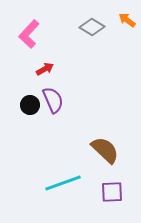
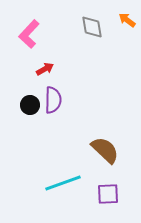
gray diamond: rotated 50 degrees clockwise
purple semicircle: rotated 24 degrees clockwise
purple square: moved 4 px left, 2 px down
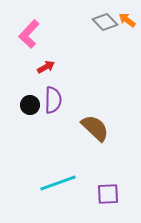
gray diamond: moved 13 px right, 5 px up; rotated 35 degrees counterclockwise
red arrow: moved 1 px right, 2 px up
brown semicircle: moved 10 px left, 22 px up
cyan line: moved 5 px left
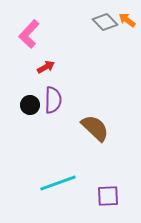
purple square: moved 2 px down
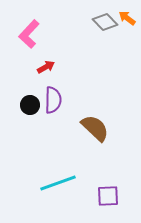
orange arrow: moved 2 px up
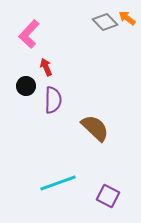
red arrow: rotated 84 degrees counterclockwise
black circle: moved 4 px left, 19 px up
purple square: rotated 30 degrees clockwise
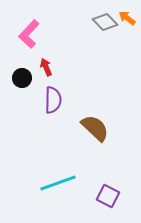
black circle: moved 4 px left, 8 px up
